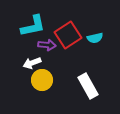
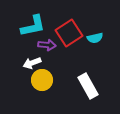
red square: moved 1 px right, 2 px up
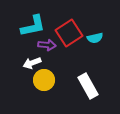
yellow circle: moved 2 px right
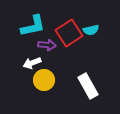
cyan semicircle: moved 4 px left, 8 px up
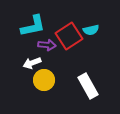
red square: moved 3 px down
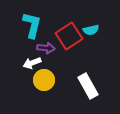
cyan L-shape: moved 1 px left, 1 px up; rotated 64 degrees counterclockwise
purple arrow: moved 1 px left, 3 px down
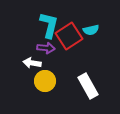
cyan L-shape: moved 17 px right
white arrow: rotated 30 degrees clockwise
yellow circle: moved 1 px right, 1 px down
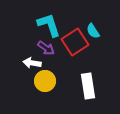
cyan L-shape: rotated 32 degrees counterclockwise
cyan semicircle: moved 2 px right, 1 px down; rotated 70 degrees clockwise
red square: moved 6 px right, 6 px down
purple arrow: rotated 30 degrees clockwise
white rectangle: rotated 20 degrees clockwise
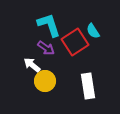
white arrow: moved 2 px down; rotated 30 degrees clockwise
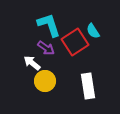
white arrow: moved 2 px up
